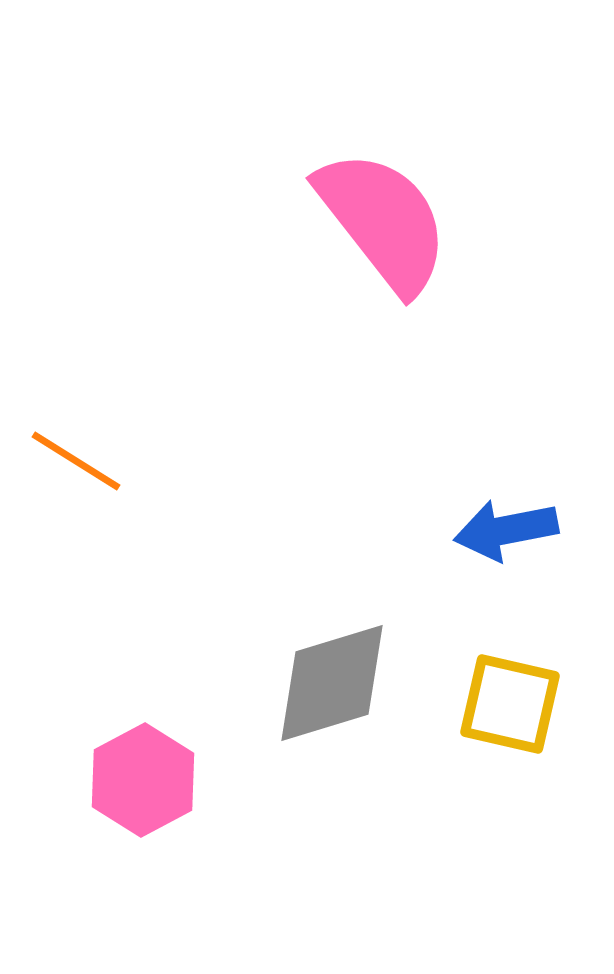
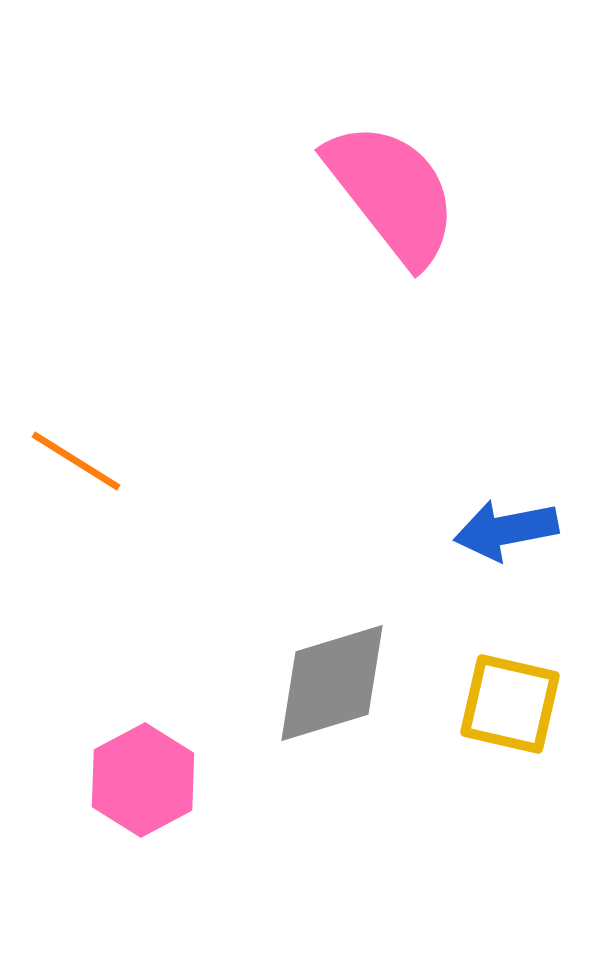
pink semicircle: moved 9 px right, 28 px up
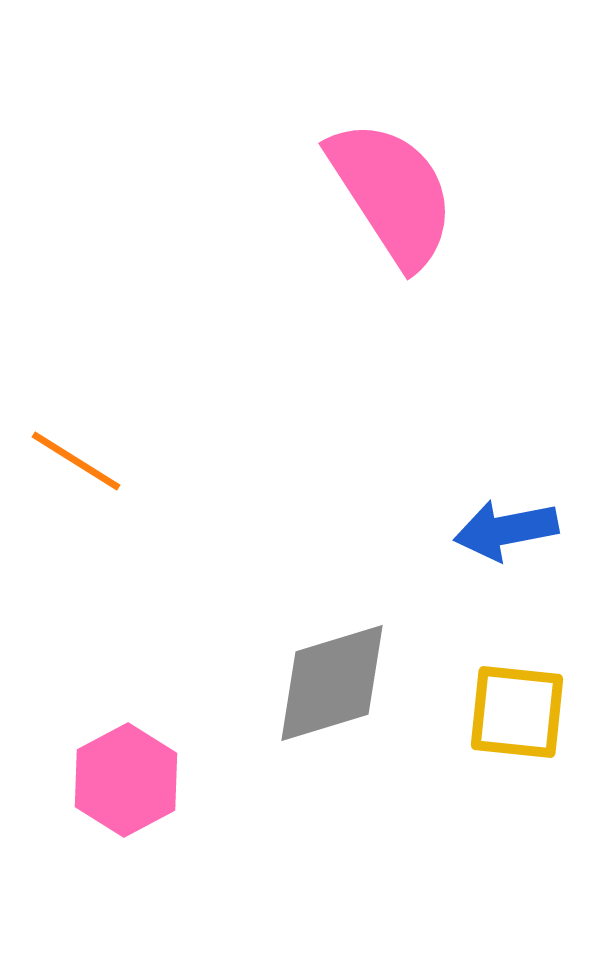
pink semicircle: rotated 5 degrees clockwise
yellow square: moved 7 px right, 8 px down; rotated 7 degrees counterclockwise
pink hexagon: moved 17 px left
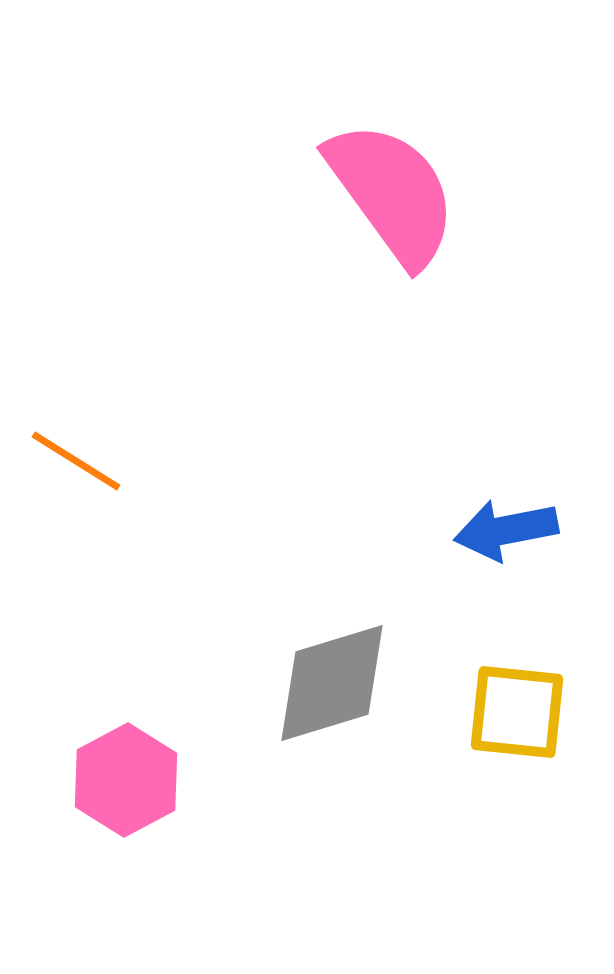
pink semicircle: rotated 3 degrees counterclockwise
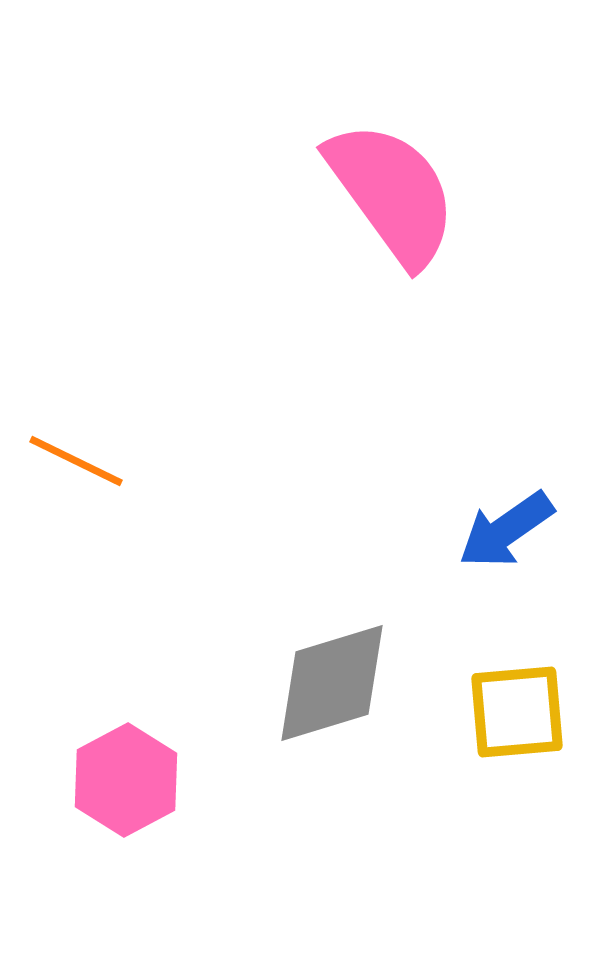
orange line: rotated 6 degrees counterclockwise
blue arrow: rotated 24 degrees counterclockwise
yellow square: rotated 11 degrees counterclockwise
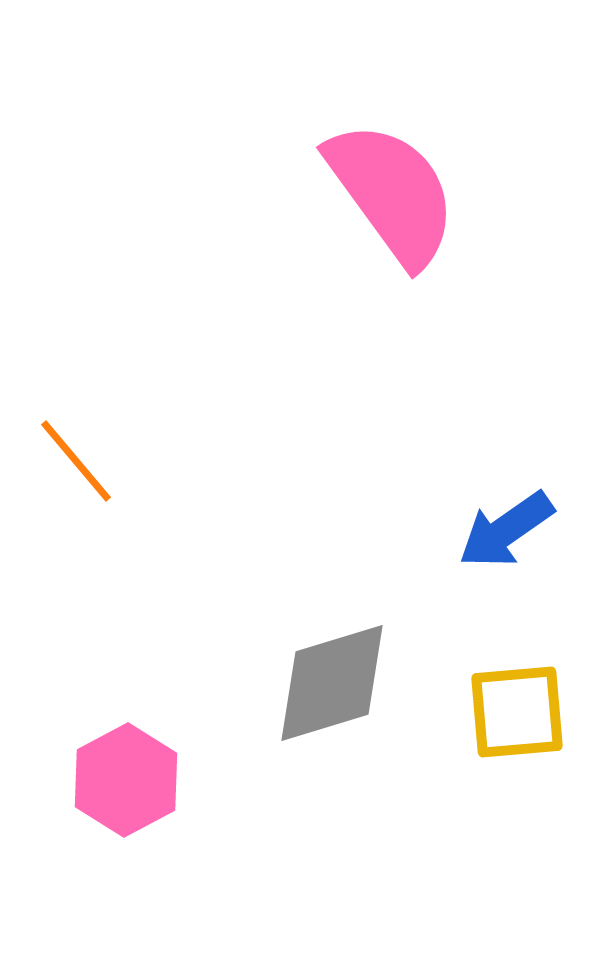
orange line: rotated 24 degrees clockwise
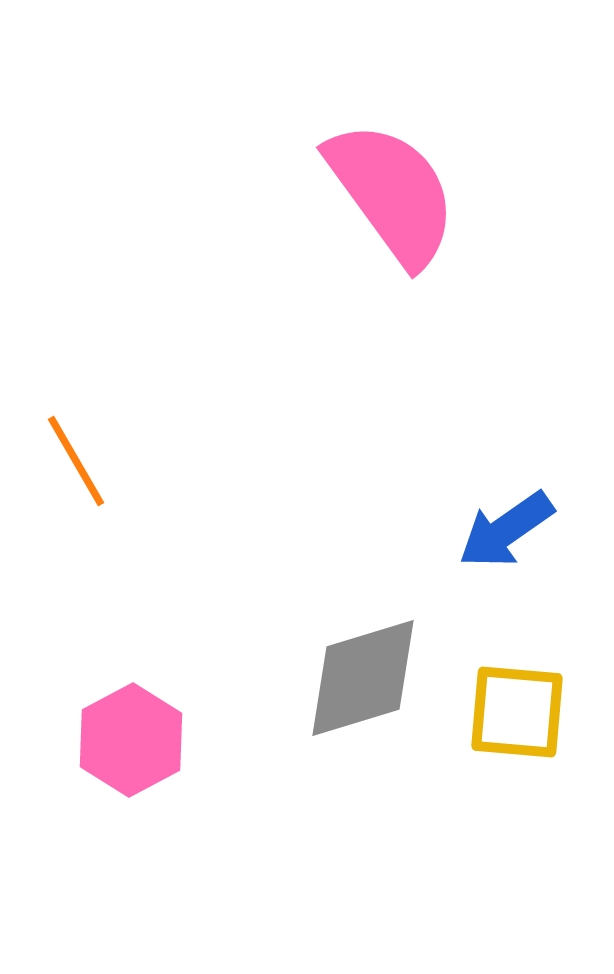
orange line: rotated 10 degrees clockwise
gray diamond: moved 31 px right, 5 px up
yellow square: rotated 10 degrees clockwise
pink hexagon: moved 5 px right, 40 px up
